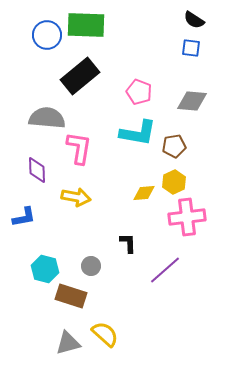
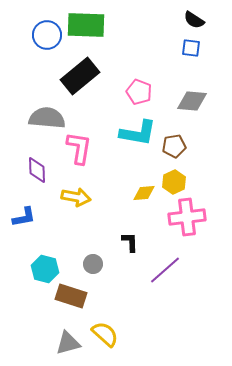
black L-shape: moved 2 px right, 1 px up
gray circle: moved 2 px right, 2 px up
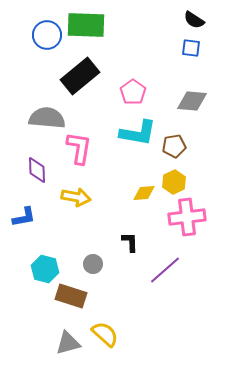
pink pentagon: moved 6 px left; rotated 15 degrees clockwise
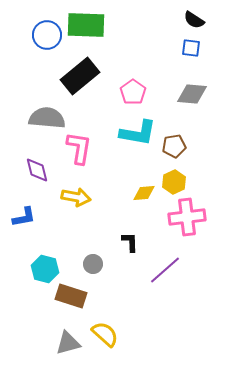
gray diamond: moved 7 px up
purple diamond: rotated 12 degrees counterclockwise
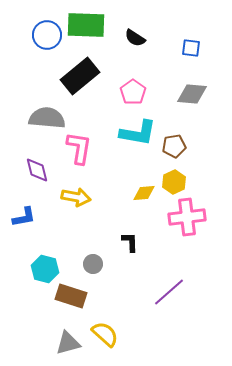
black semicircle: moved 59 px left, 18 px down
purple line: moved 4 px right, 22 px down
